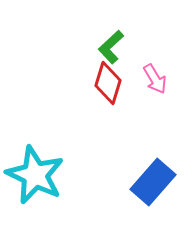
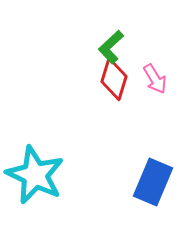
red diamond: moved 6 px right, 4 px up
blue rectangle: rotated 18 degrees counterclockwise
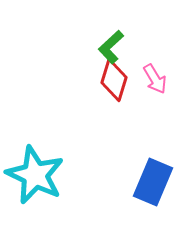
red diamond: moved 1 px down
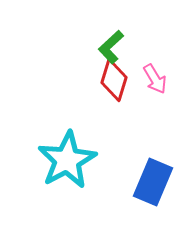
cyan star: moved 32 px right, 15 px up; rotated 18 degrees clockwise
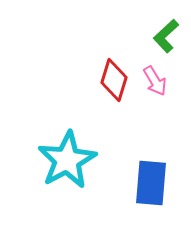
green L-shape: moved 55 px right, 11 px up
pink arrow: moved 2 px down
blue rectangle: moved 2 px left, 1 px down; rotated 18 degrees counterclockwise
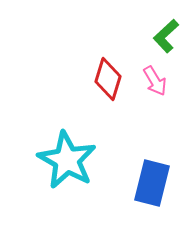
red diamond: moved 6 px left, 1 px up
cyan star: rotated 14 degrees counterclockwise
blue rectangle: moved 1 px right; rotated 9 degrees clockwise
